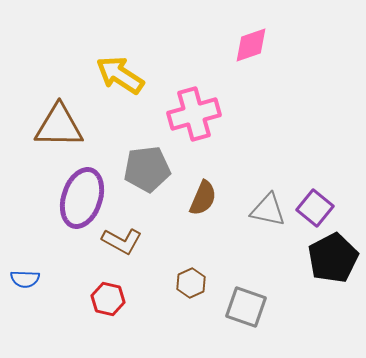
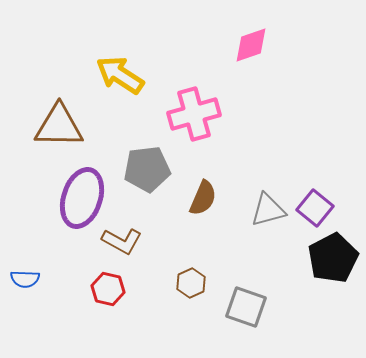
gray triangle: rotated 27 degrees counterclockwise
red hexagon: moved 10 px up
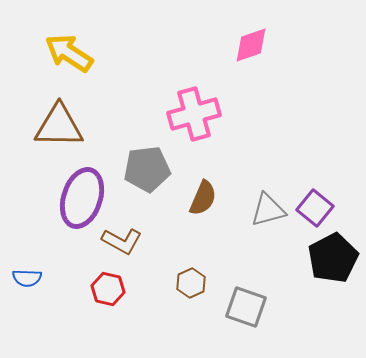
yellow arrow: moved 51 px left, 22 px up
blue semicircle: moved 2 px right, 1 px up
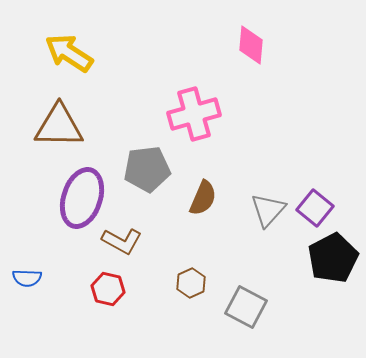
pink diamond: rotated 66 degrees counterclockwise
gray triangle: rotated 33 degrees counterclockwise
gray square: rotated 9 degrees clockwise
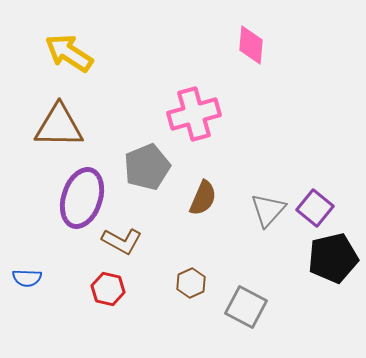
gray pentagon: moved 2 px up; rotated 15 degrees counterclockwise
black pentagon: rotated 15 degrees clockwise
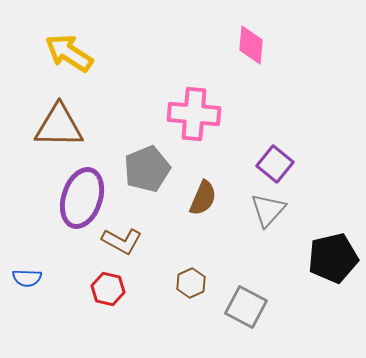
pink cross: rotated 21 degrees clockwise
gray pentagon: moved 2 px down
purple square: moved 40 px left, 44 px up
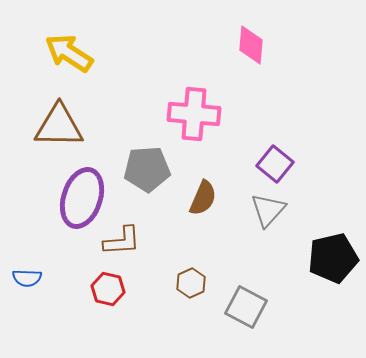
gray pentagon: rotated 18 degrees clockwise
brown L-shape: rotated 33 degrees counterclockwise
